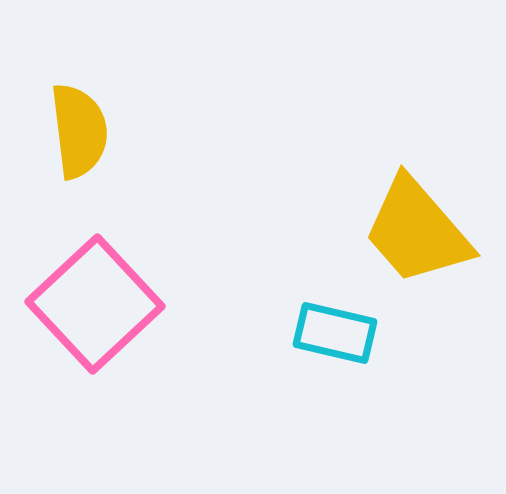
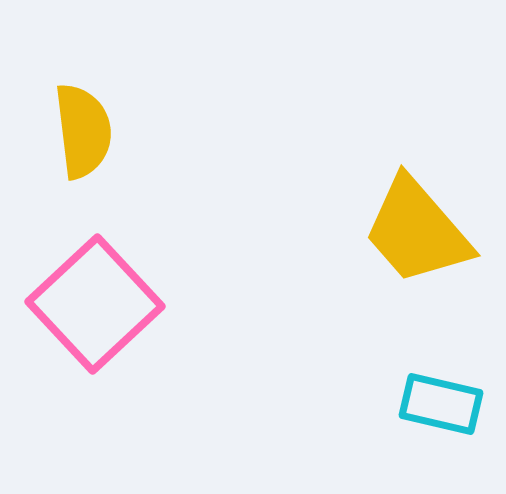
yellow semicircle: moved 4 px right
cyan rectangle: moved 106 px right, 71 px down
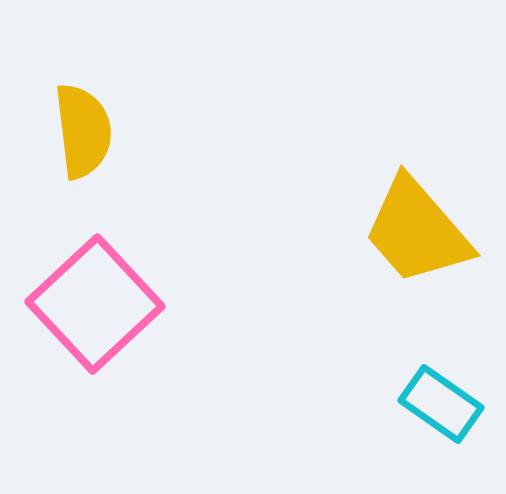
cyan rectangle: rotated 22 degrees clockwise
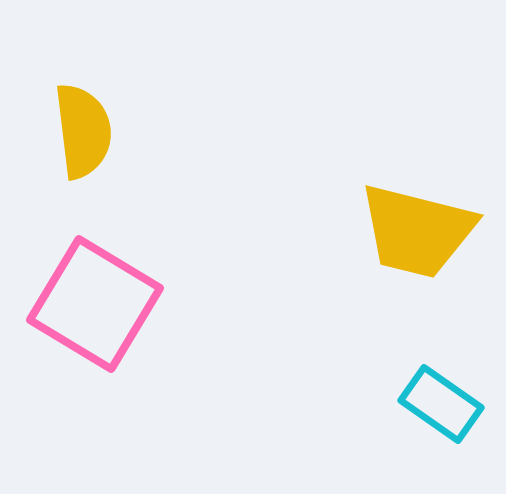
yellow trapezoid: rotated 35 degrees counterclockwise
pink square: rotated 16 degrees counterclockwise
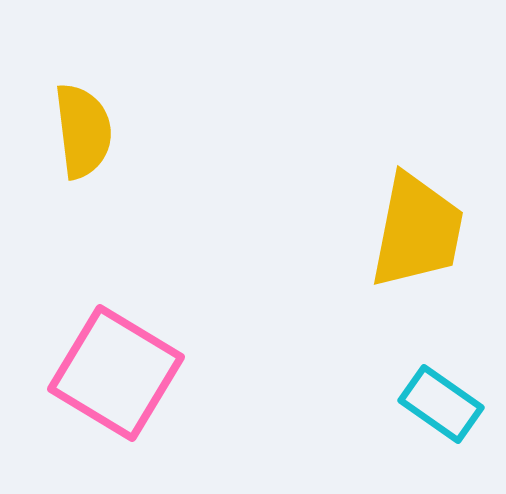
yellow trapezoid: rotated 93 degrees counterclockwise
pink square: moved 21 px right, 69 px down
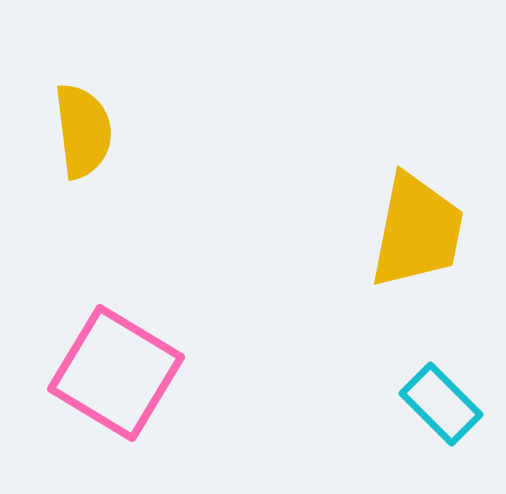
cyan rectangle: rotated 10 degrees clockwise
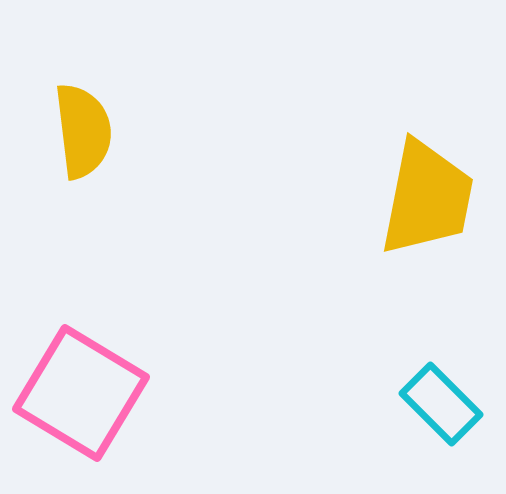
yellow trapezoid: moved 10 px right, 33 px up
pink square: moved 35 px left, 20 px down
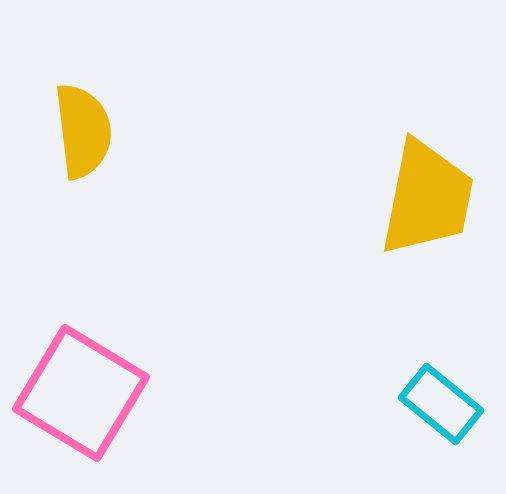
cyan rectangle: rotated 6 degrees counterclockwise
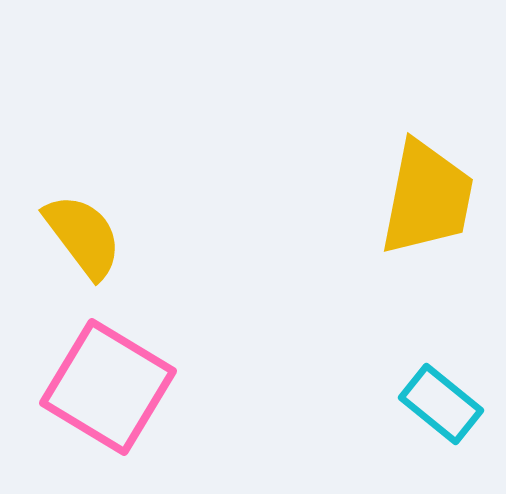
yellow semicircle: moved 105 px down; rotated 30 degrees counterclockwise
pink square: moved 27 px right, 6 px up
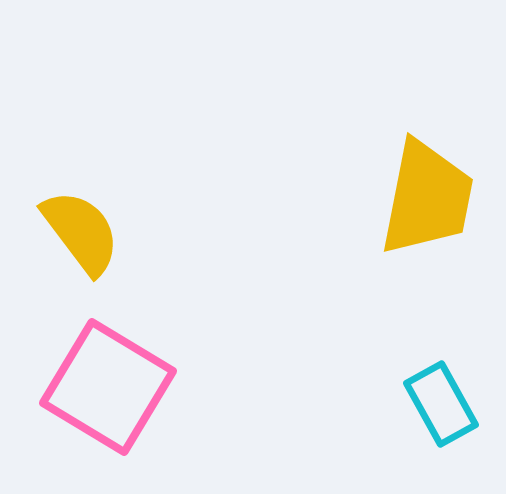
yellow semicircle: moved 2 px left, 4 px up
cyan rectangle: rotated 22 degrees clockwise
